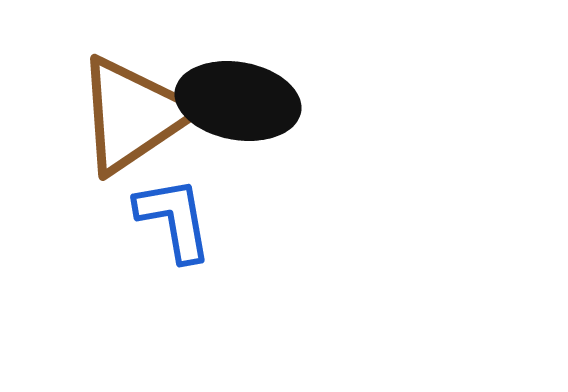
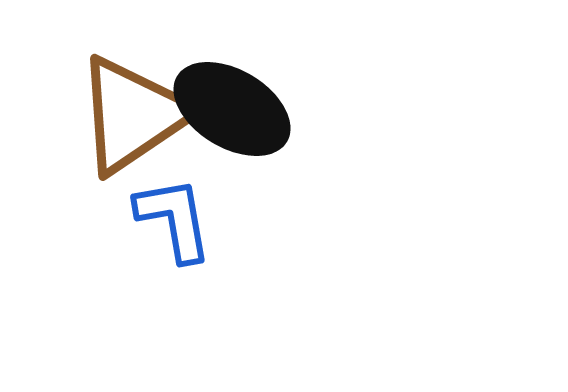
black ellipse: moved 6 px left, 8 px down; rotated 21 degrees clockwise
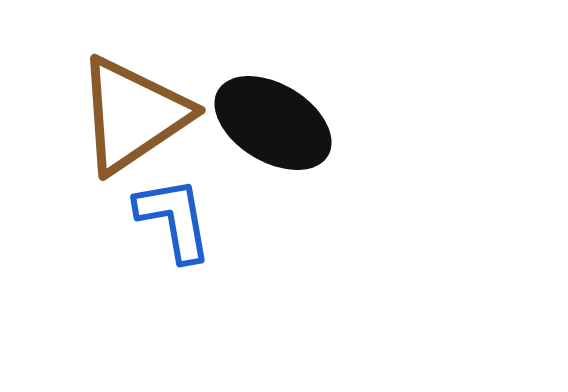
black ellipse: moved 41 px right, 14 px down
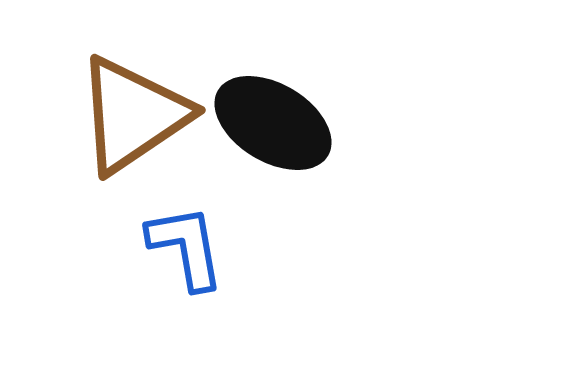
blue L-shape: moved 12 px right, 28 px down
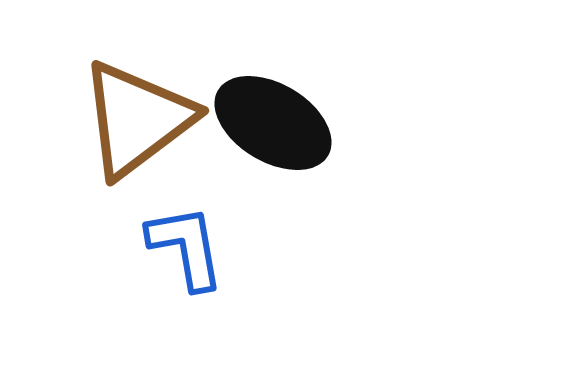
brown triangle: moved 4 px right, 4 px down; rotated 3 degrees counterclockwise
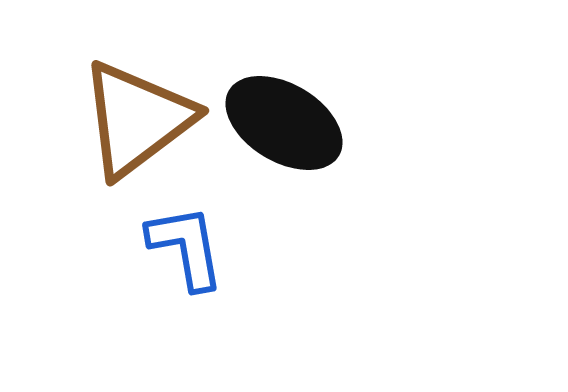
black ellipse: moved 11 px right
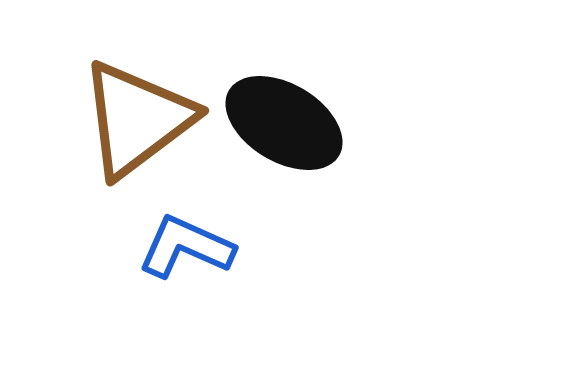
blue L-shape: rotated 56 degrees counterclockwise
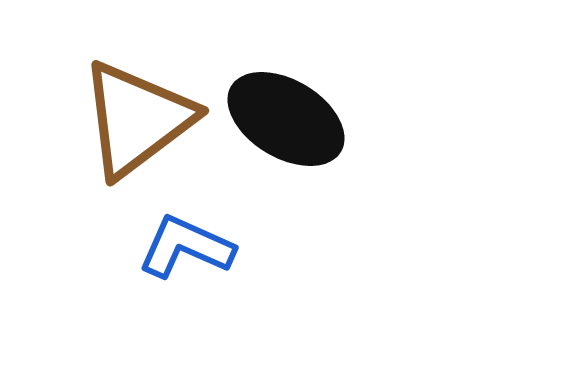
black ellipse: moved 2 px right, 4 px up
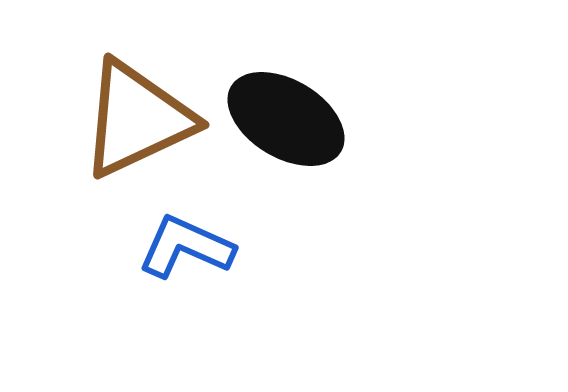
brown triangle: rotated 12 degrees clockwise
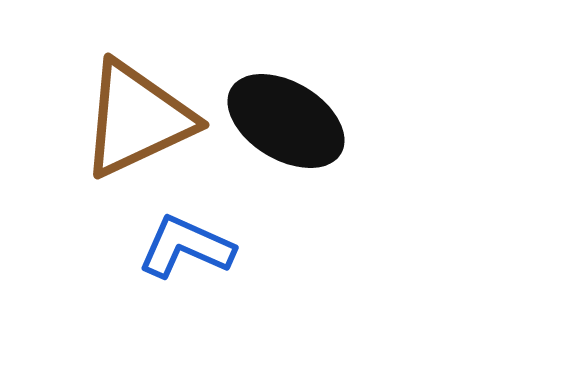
black ellipse: moved 2 px down
